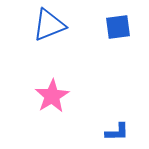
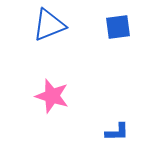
pink star: rotated 24 degrees counterclockwise
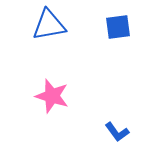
blue triangle: rotated 12 degrees clockwise
blue L-shape: rotated 55 degrees clockwise
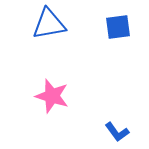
blue triangle: moved 1 px up
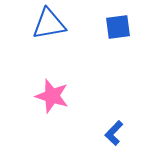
blue L-shape: moved 3 px left, 1 px down; rotated 80 degrees clockwise
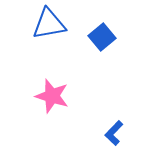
blue square: moved 16 px left, 10 px down; rotated 32 degrees counterclockwise
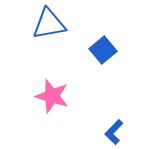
blue square: moved 1 px right, 13 px down
blue L-shape: moved 1 px up
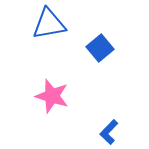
blue square: moved 3 px left, 2 px up
blue L-shape: moved 5 px left
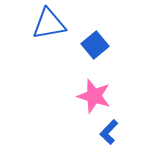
blue square: moved 5 px left, 3 px up
pink star: moved 42 px right
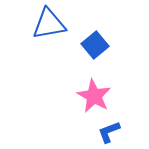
pink star: rotated 12 degrees clockwise
blue L-shape: rotated 25 degrees clockwise
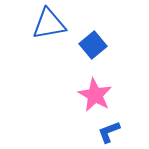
blue square: moved 2 px left
pink star: moved 1 px right, 1 px up
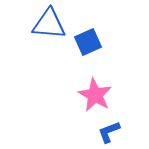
blue triangle: rotated 15 degrees clockwise
blue square: moved 5 px left, 3 px up; rotated 16 degrees clockwise
